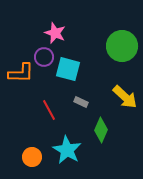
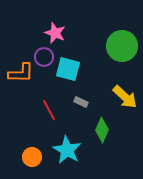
green diamond: moved 1 px right
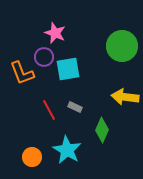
cyan square: rotated 25 degrees counterclockwise
orange L-shape: moved 1 px right; rotated 68 degrees clockwise
yellow arrow: rotated 144 degrees clockwise
gray rectangle: moved 6 px left, 5 px down
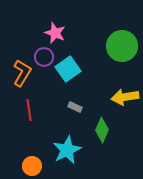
cyan square: rotated 25 degrees counterclockwise
orange L-shape: rotated 128 degrees counterclockwise
yellow arrow: rotated 16 degrees counterclockwise
red line: moved 20 px left; rotated 20 degrees clockwise
cyan star: rotated 16 degrees clockwise
orange circle: moved 9 px down
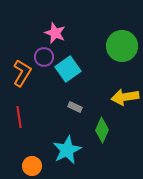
red line: moved 10 px left, 7 px down
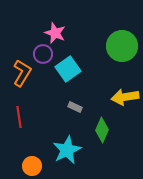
purple circle: moved 1 px left, 3 px up
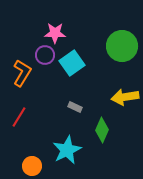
pink star: rotated 20 degrees counterclockwise
purple circle: moved 2 px right, 1 px down
cyan square: moved 4 px right, 6 px up
red line: rotated 40 degrees clockwise
